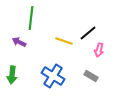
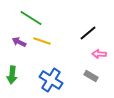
green line: rotated 65 degrees counterclockwise
yellow line: moved 22 px left
pink arrow: moved 4 px down; rotated 80 degrees clockwise
blue cross: moved 2 px left, 4 px down
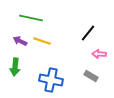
green line: rotated 20 degrees counterclockwise
black line: rotated 12 degrees counterclockwise
purple arrow: moved 1 px right, 1 px up
green arrow: moved 3 px right, 8 px up
blue cross: rotated 20 degrees counterclockwise
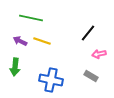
pink arrow: rotated 16 degrees counterclockwise
